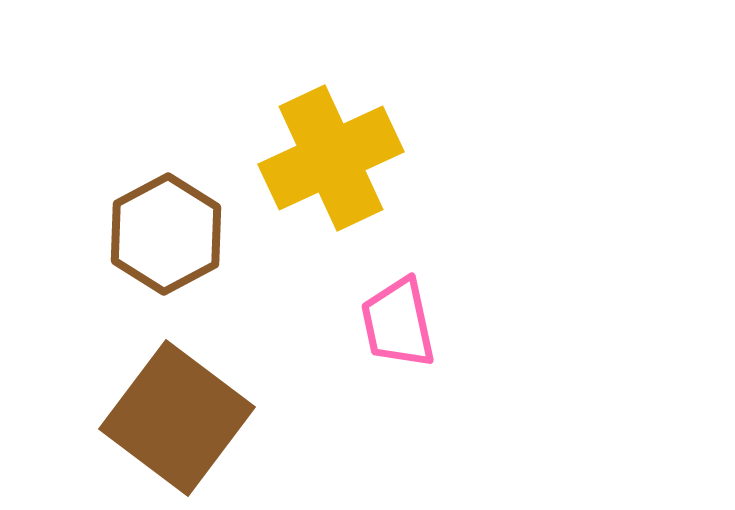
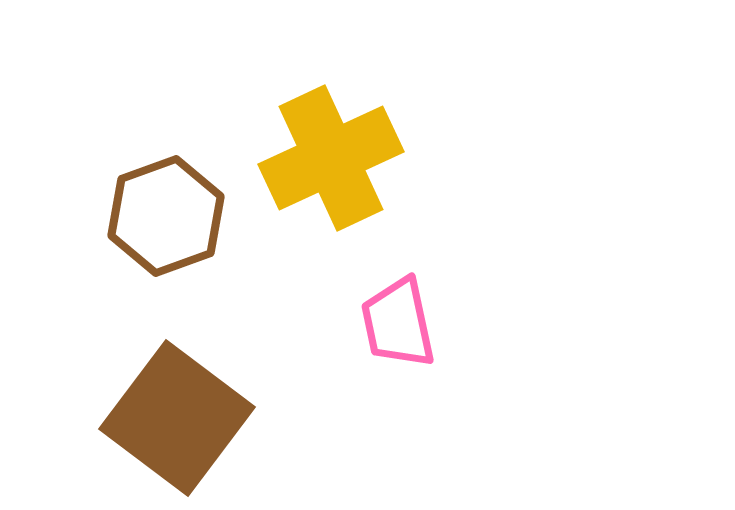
brown hexagon: moved 18 px up; rotated 8 degrees clockwise
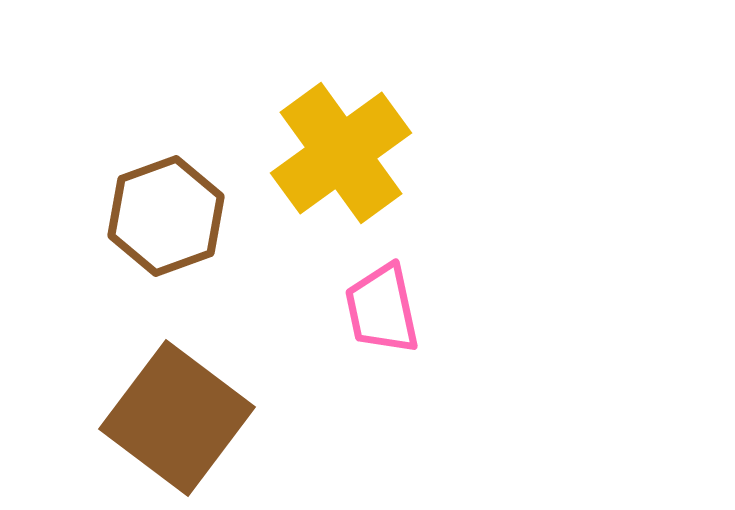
yellow cross: moved 10 px right, 5 px up; rotated 11 degrees counterclockwise
pink trapezoid: moved 16 px left, 14 px up
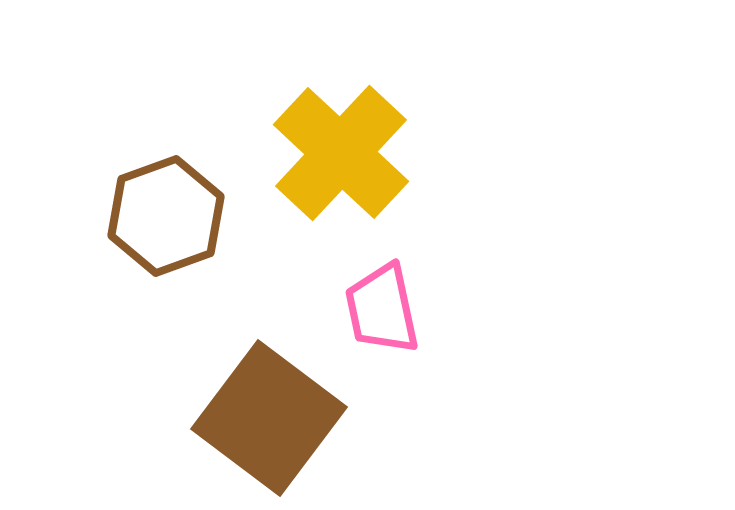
yellow cross: rotated 11 degrees counterclockwise
brown square: moved 92 px right
